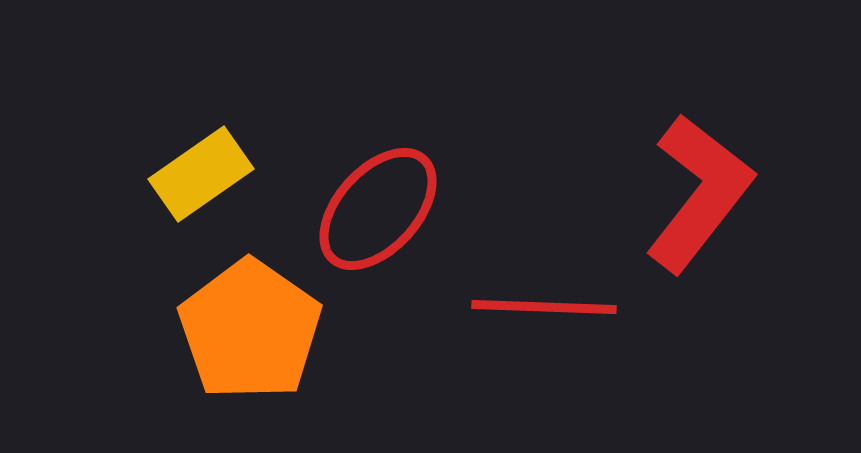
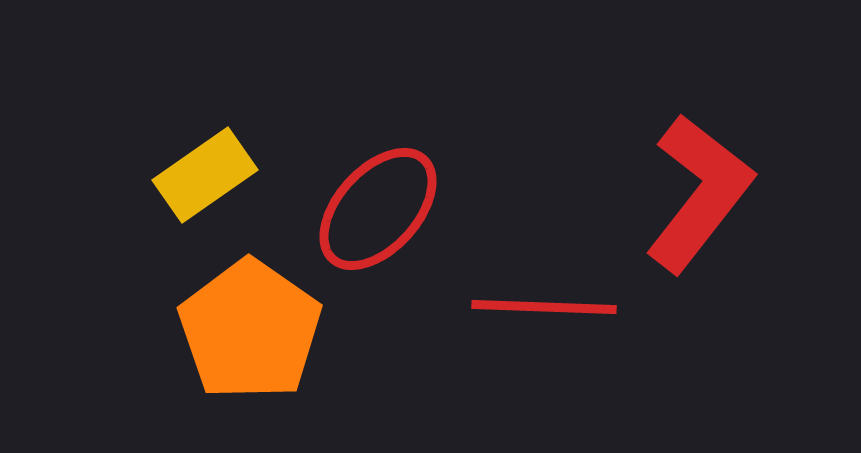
yellow rectangle: moved 4 px right, 1 px down
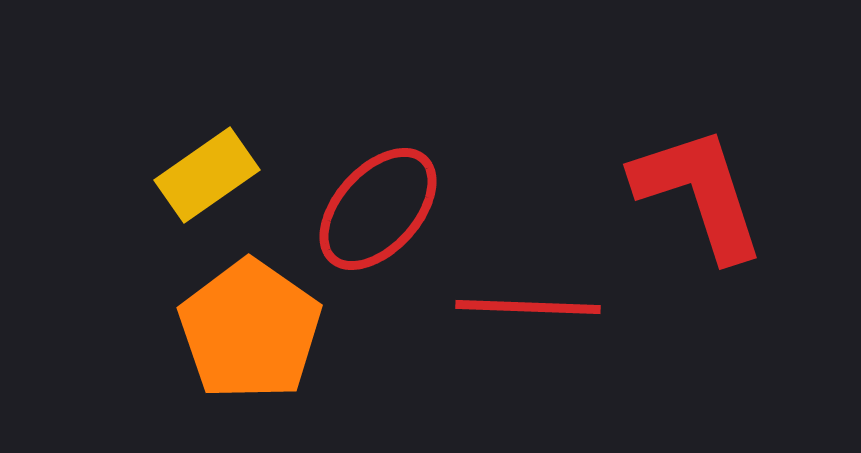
yellow rectangle: moved 2 px right
red L-shape: rotated 56 degrees counterclockwise
red line: moved 16 px left
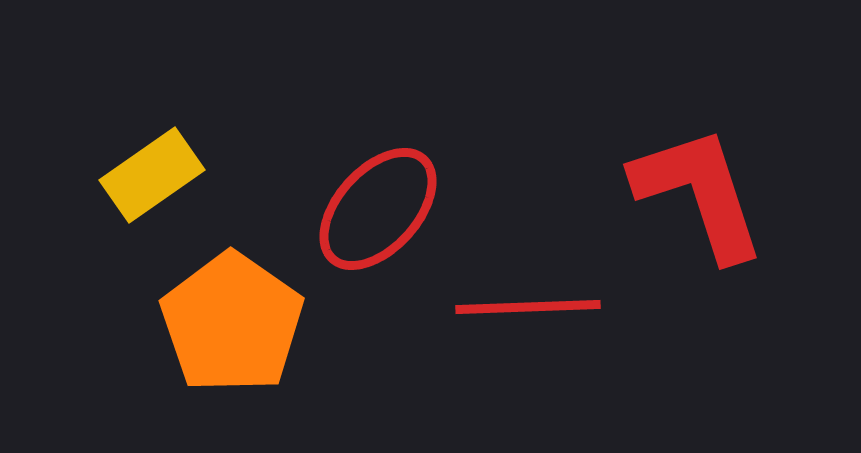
yellow rectangle: moved 55 px left
red line: rotated 4 degrees counterclockwise
orange pentagon: moved 18 px left, 7 px up
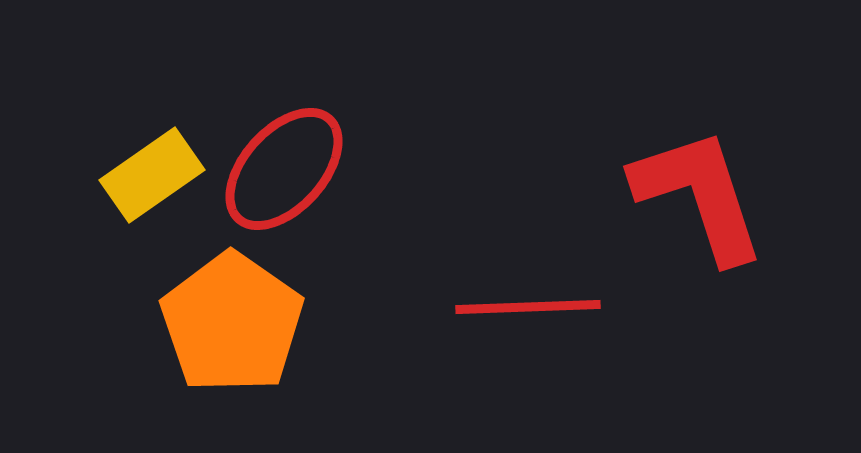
red L-shape: moved 2 px down
red ellipse: moved 94 px left, 40 px up
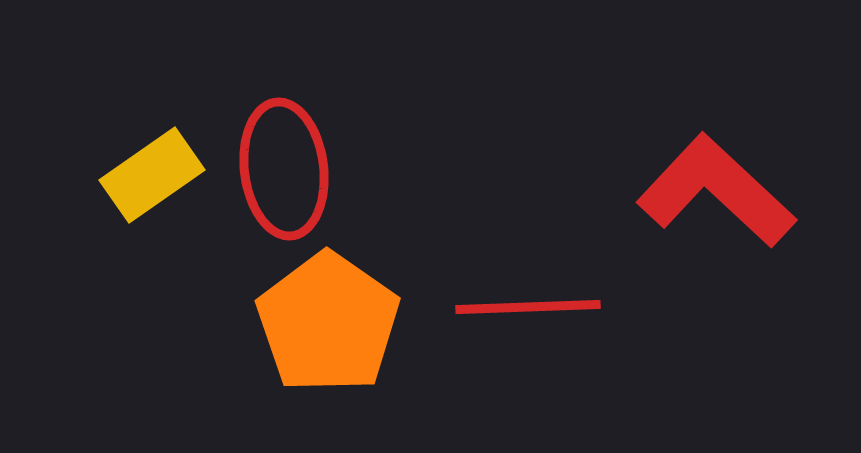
red ellipse: rotated 49 degrees counterclockwise
red L-shape: moved 17 px right, 4 px up; rotated 29 degrees counterclockwise
orange pentagon: moved 96 px right
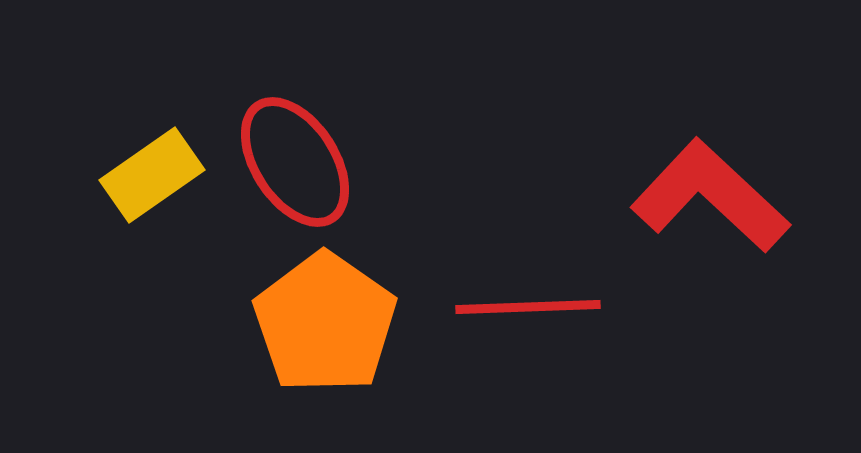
red ellipse: moved 11 px right, 7 px up; rotated 26 degrees counterclockwise
red L-shape: moved 6 px left, 5 px down
orange pentagon: moved 3 px left
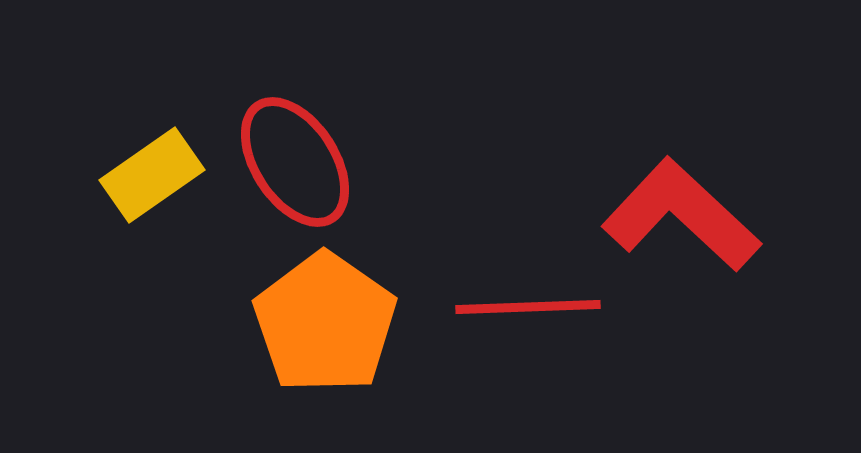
red L-shape: moved 29 px left, 19 px down
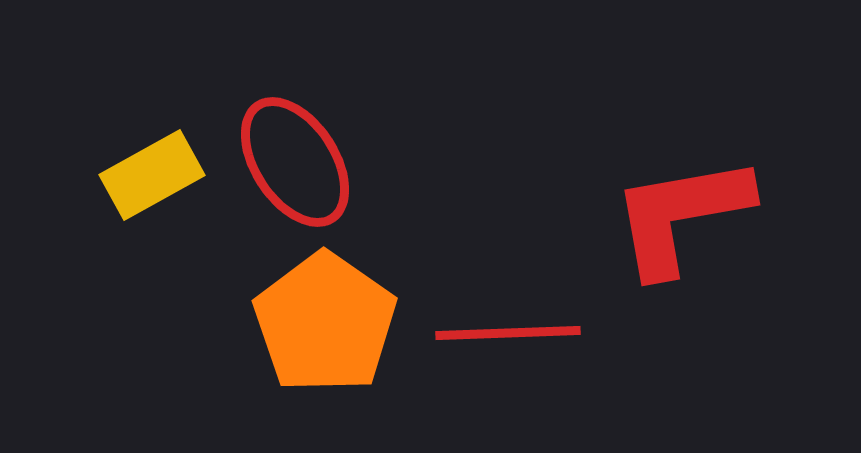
yellow rectangle: rotated 6 degrees clockwise
red L-shape: rotated 53 degrees counterclockwise
red line: moved 20 px left, 26 px down
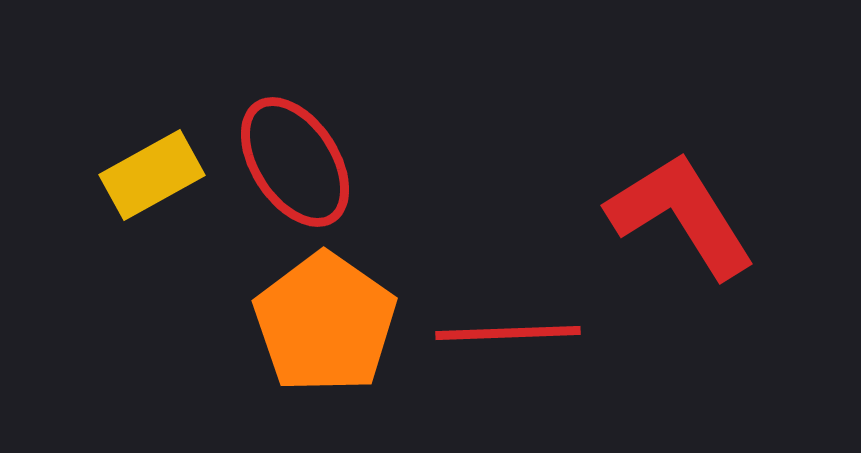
red L-shape: rotated 68 degrees clockwise
